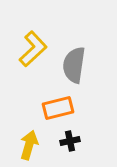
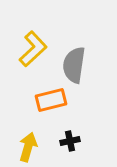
orange rectangle: moved 7 px left, 8 px up
yellow arrow: moved 1 px left, 2 px down
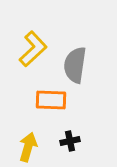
gray semicircle: moved 1 px right
orange rectangle: rotated 16 degrees clockwise
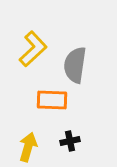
orange rectangle: moved 1 px right
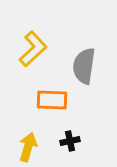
gray semicircle: moved 9 px right, 1 px down
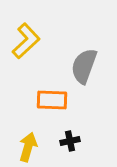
yellow L-shape: moved 7 px left, 8 px up
gray semicircle: rotated 12 degrees clockwise
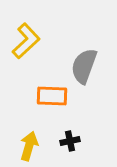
orange rectangle: moved 4 px up
yellow arrow: moved 1 px right, 1 px up
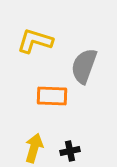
yellow L-shape: moved 9 px right; rotated 120 degrees counterclockwise
black cross: moved 10 px down
yellow arrow: moved 5 px right, 2 px down
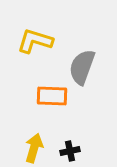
gray semicircle: moved 2 px left, 1 px down
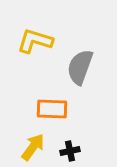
gray semicircle: moved 2 px left
orange rectangle: moved 13 px down
yellow arrow: moved 1 px left, 1 px up; rotated 20 degrees clockwise
